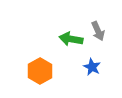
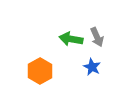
gray arrow: moved 1 px left, 6 px down
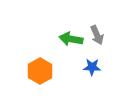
gray arrow: moved 2 px up
blue star: rotated 24 degrees counterclockwise
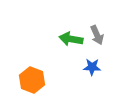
orange hexagon: moved 8 px left, 9 px down; rotated 10 degrees counterclockwise
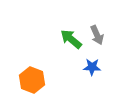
green arrow: rotated 30 degrees clockwise
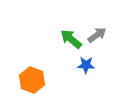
gray arrow: rotated 102 degrees counterclockwise
blue star: moved 6 px left, 2 px up
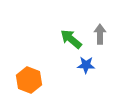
gray arrow: moved 3 px right, 1 px up; rotated 54 degrees counterclockwise
orange hexagon: moved 3 px left
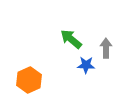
gray arrow: moved 6 px right, 14 px down
orange hexagon: rotated 15 degrees clockwise
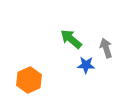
gray arrow: rotated 18 degrees counterclockwise
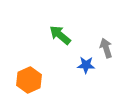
green arrow: moved 11 px left, 4 px up
